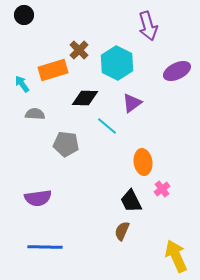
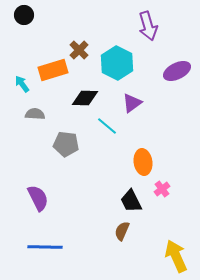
purple semicircle: rotated 108 degrees counterclockwise
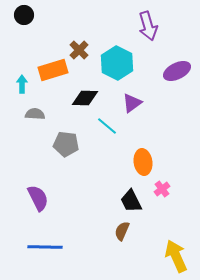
cyan arrow: rotated 36 degrees clockwise
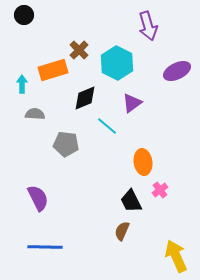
black diamond: rotated 24 degrees counterclockwise
pink cross: moved 2 px left, 1 px down
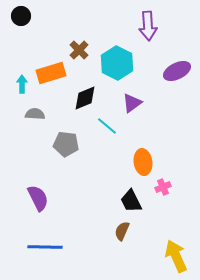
black circle: moved 3 px left, 1 px down
purple arrow: rotated 12 degrees clockwise
orange rectangle: moved 2 px left, 3 px down
pink cross: moved 3 px right, 3 px up; rotated 14 degrees clockwise
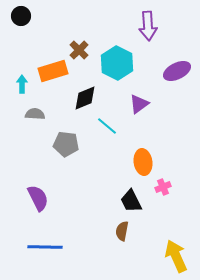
orange rectangle: moved 2 px right, 2 px up
purple triangle: moved 7 px right, 1 px down
brown semicircle: rotated 12 degrees counterclockwise
